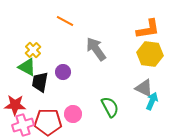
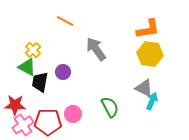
pink cross: rotated 15 degrees counterclockwise
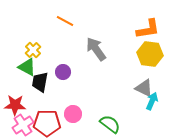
green semicircle: moved 17 px down; rotated 25 degrees counterclockwise
red pentagon: moved 1 px left, 1 px down
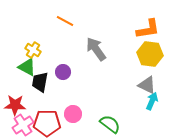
yellow cross: rotated 14 degrees counterclockwise
gray triangle: moved 3 px right, 3 px up
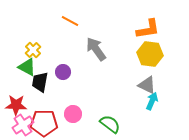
orange line: moved 5 px right
yellow cross: rotated 14 degrees clockwise
red star: moved 1 px right
red pentagon: moved 3 px left
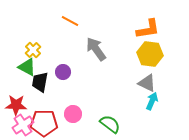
gray triangle: moved 2 px up
